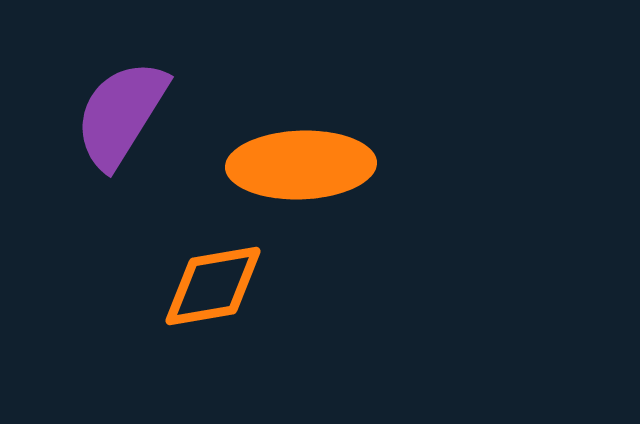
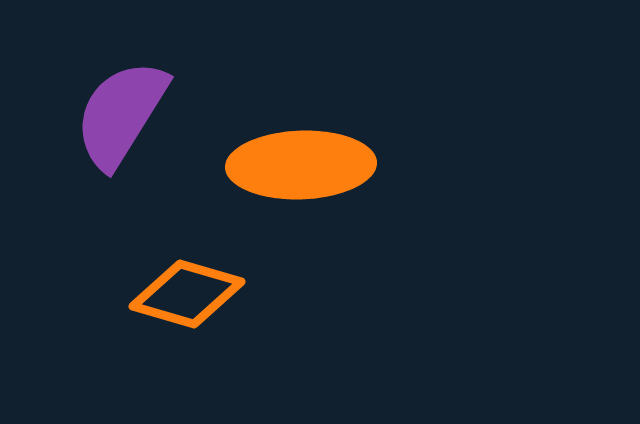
orange diamond: moved 26 px left, 8 px down; rotated 26 degrees clockwise
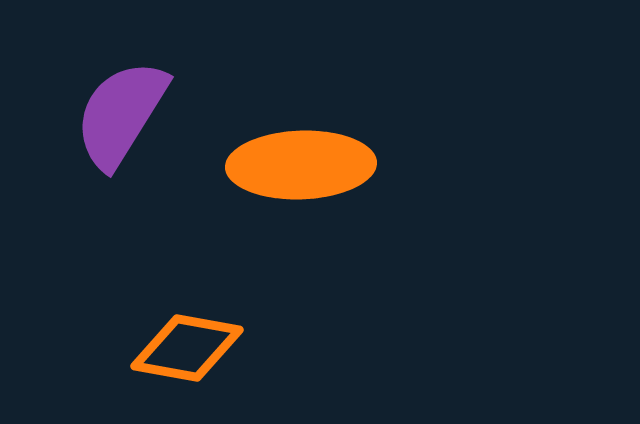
orange diamond: moved 54 px down; rotated 6 degrees counterclockwise
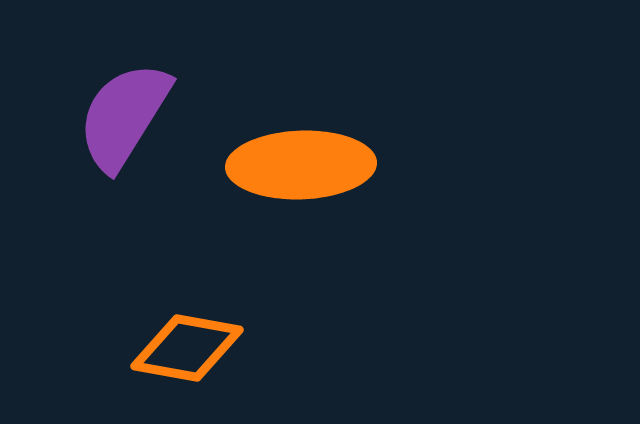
purple semicircle: moved 3 px right, 2 px down
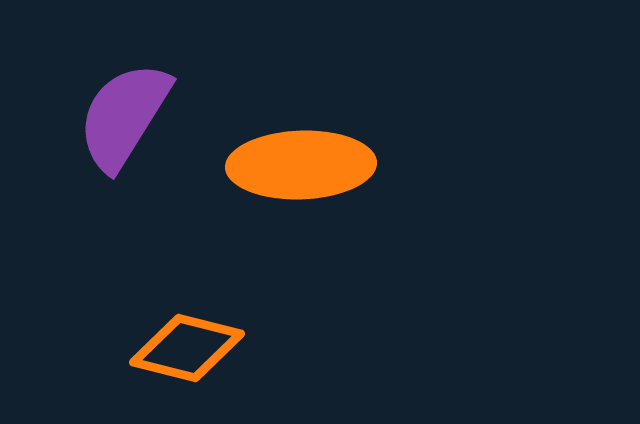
orange diamond: rotated 4 degrees clockwise
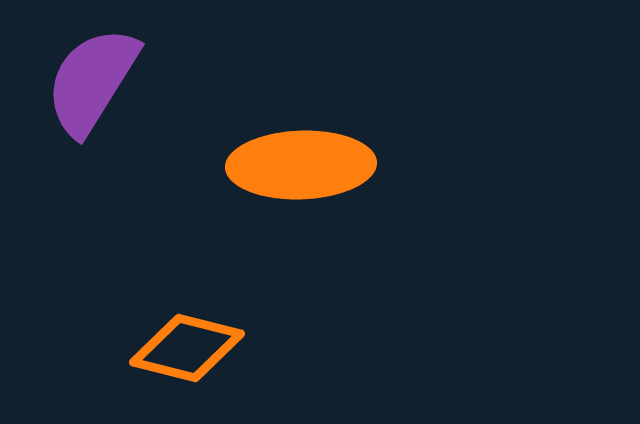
purple semicircle: moved 32 px left, 35 px up
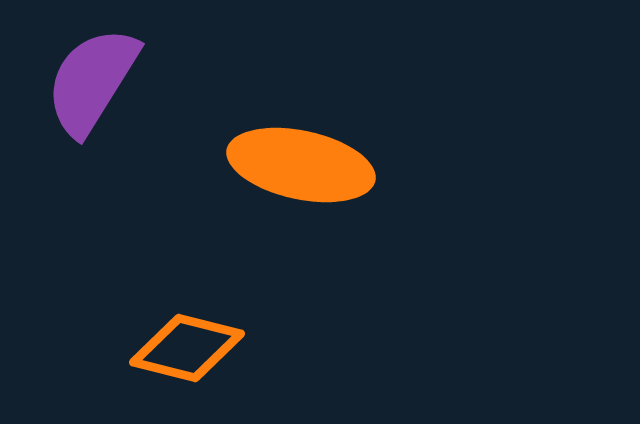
orange ellipse: rotated 14 degrees clockwise
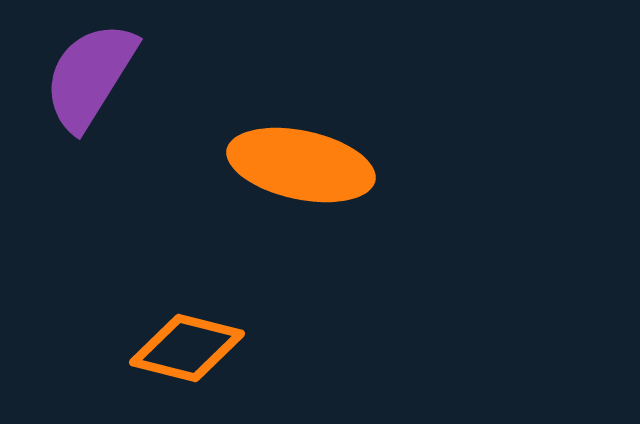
purple semicircle: moved 2 px left, 5 px up
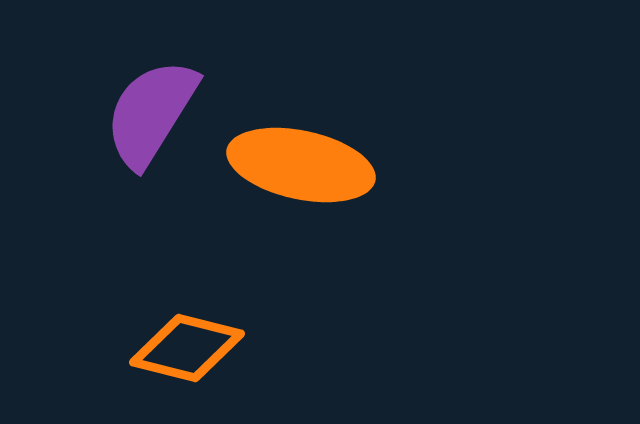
purple semicircle: moved 61 px right, 37 px down
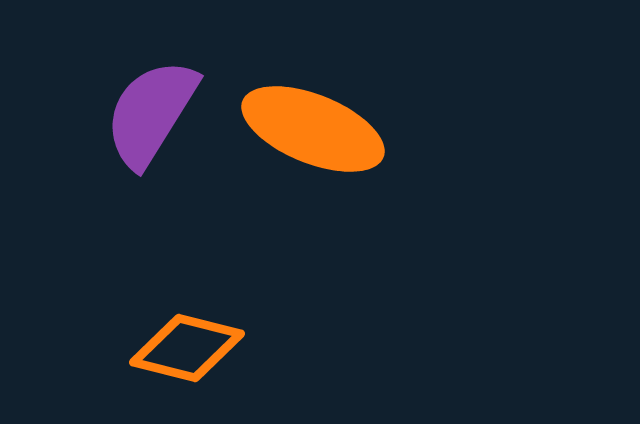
orange ellipse: moved 12 px right, 36 px up; rotated 10 degrees clockwise
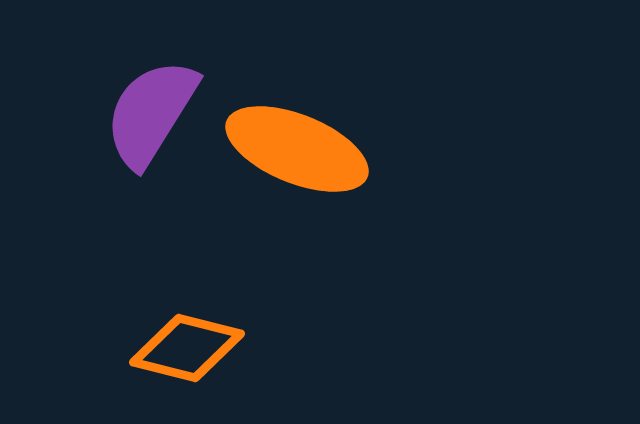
orange ellipse: moved 16 px left, 20 px down
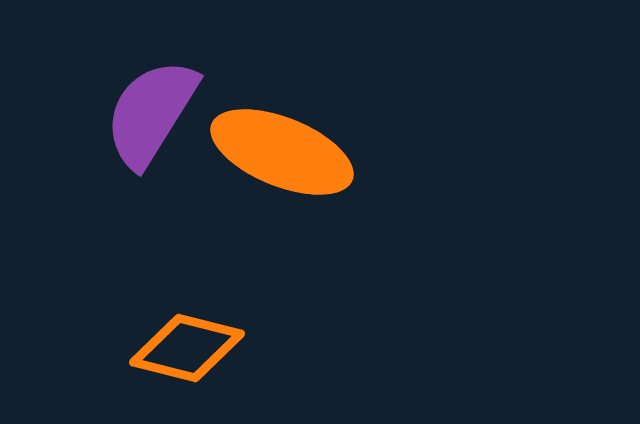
orange ellipse: moved 15 px left, 3 px down
